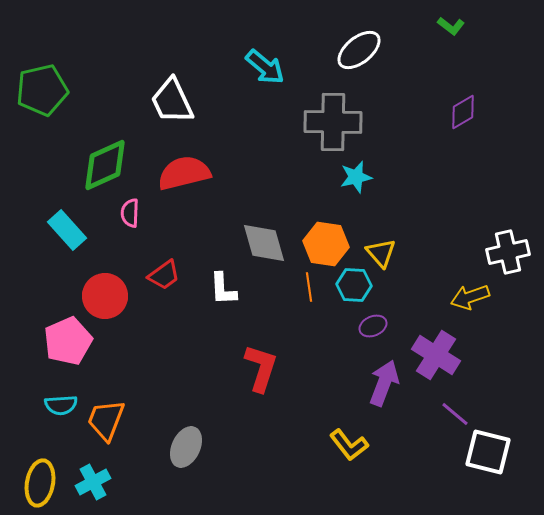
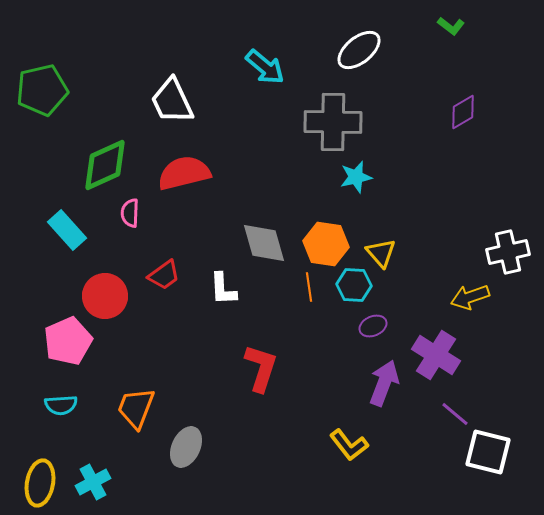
orange trapezoid: moved 30 px right, 12 px up
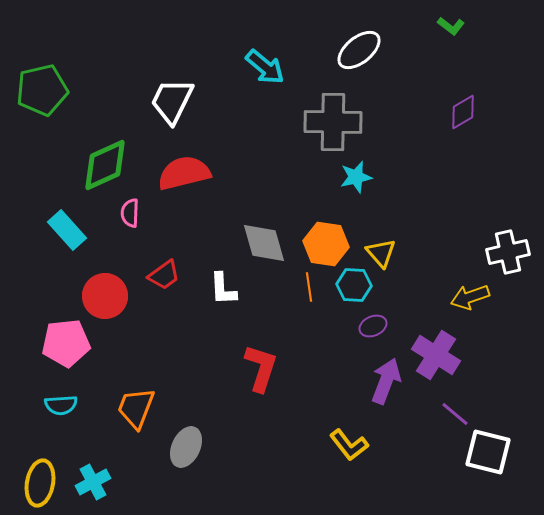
white trapezoid: rotated 51 degrees clockwise
pink pentagon: moved 2 px left, 2 px down; rotated 18 degrees clockwise
purple arrow: moved 2 px right, 2 px up
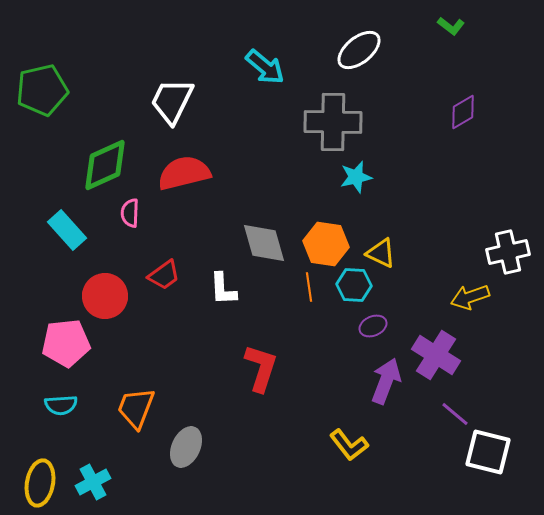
yellow triangle: rotated 24 degrees counterclockwise
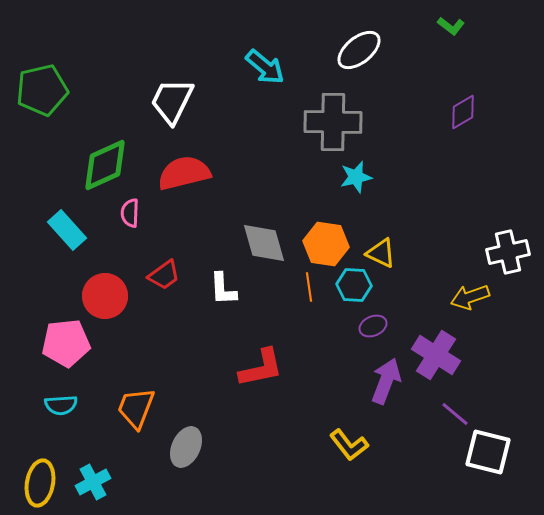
red L-shape: rotated 60 degrees clockwise
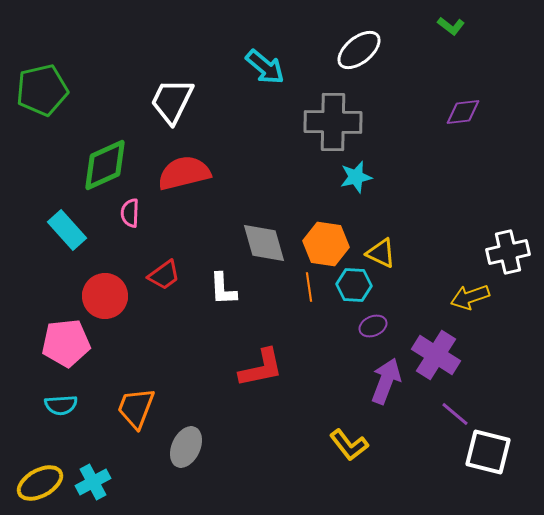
purple diamond: rotated 24 degrees clockwise
yellow ellipse: rotated 51 degrees clockwise
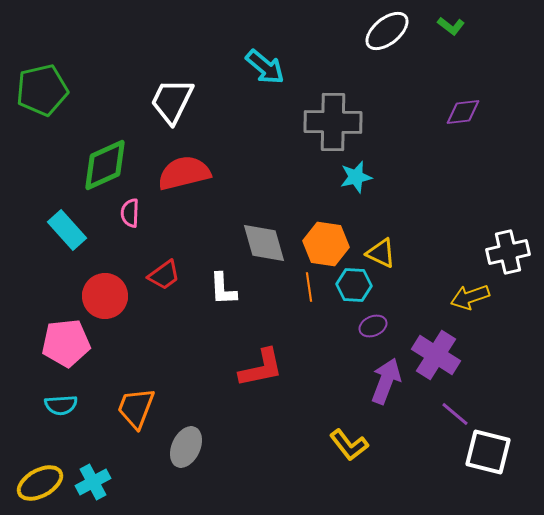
white ellipse: moved 28 px right, 19 px up
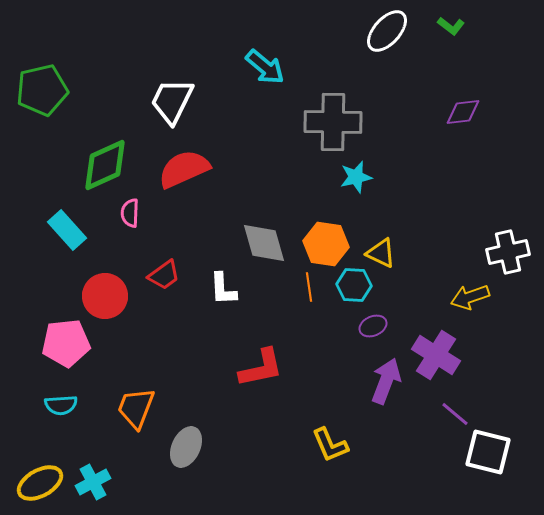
white ellipse: rotated 9 degrees counterclockwise
red semicircle: moved 4 px up; rotated 10 degrees counterclockwise
yellow L-shape: moved 19 px left; rotated 15 degrees clockwise
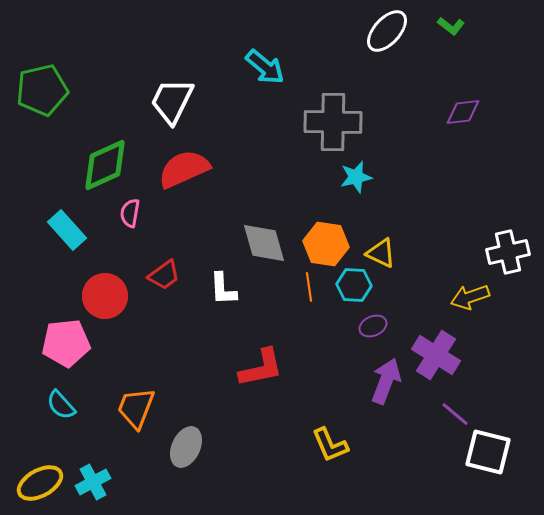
pink semicircle: rotated 8 degrees clockwise
cyan semicircle: rotated 52 degrees clockwise
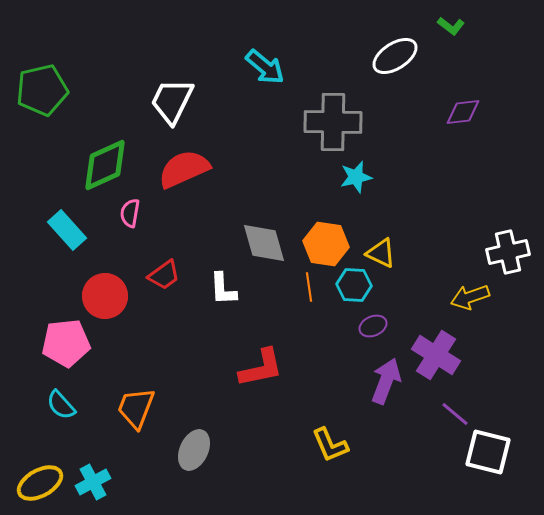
white ellipse: moved 8 px right, 25 px down; rotated 15 degrees clockwise
gray ellipse: moved 8 px right, 3 px down
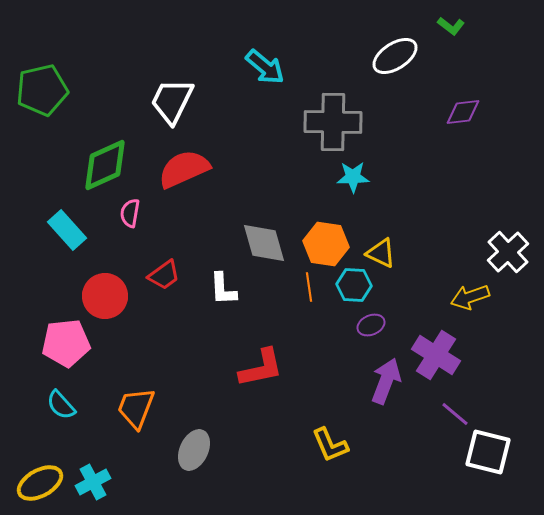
cyan star: moved 3 px left; rotated 12 degrees clockwise
white cross: rotated 30 degrees counterclockwise
purple ellipse: moved 2 px left, 1 px up
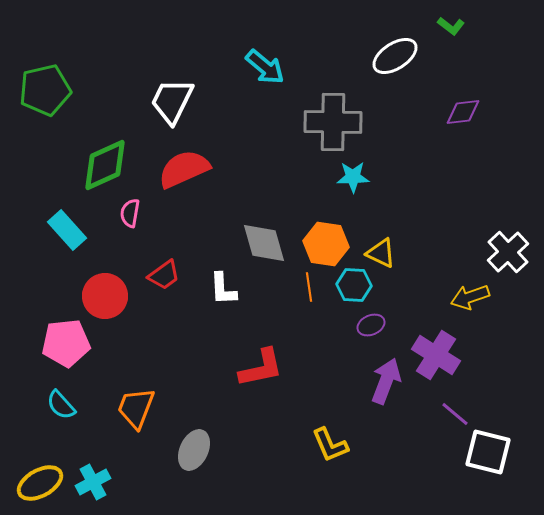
green pentagon: moved 3 px right
